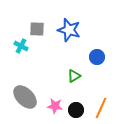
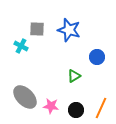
pink star: moved 4 px left
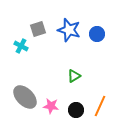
gray square: moved 1 px right; rotated 21 degrees counterclockwise
blue circle: moved 23 px up
orange line: moved 1 px left, 2 px up
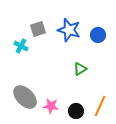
blue circle: moved 1 px right, 1 px down
green triangle: moved 6 px right, 7 px up
black circle: moved 1 px down
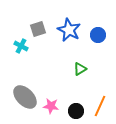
blue star: rotated 10 degrees clockwise
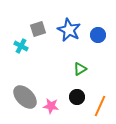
black circle: moved 1 px right, 14 px up
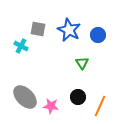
gray square: rotated 28 degrees clockwise
green triangle: moved 2 px right, 6 px up; rotated 32 degrees counterclockwise
black circle: moved 1 px right
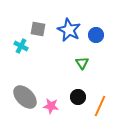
blue circle: moved 2 px left
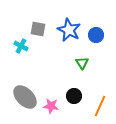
black circle: moved 4 px left, 1 px up
